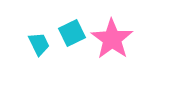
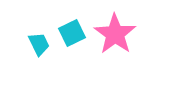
pink star: moved 3 px right, 5 px up
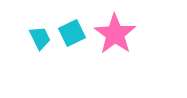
cyan trapezoid: moved 1 px right, 6 px up
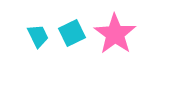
cyan trapezoid: moved 2 px left, 2 px up
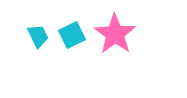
cyan square: moved 2 px down
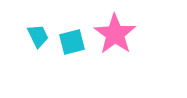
cyan square: moved 7 px down; rotated 12 degrees clockwise
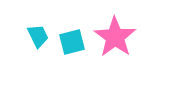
pink star: moved 3 px down
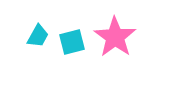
cyan trapezoid: rotated 55 degrees clockwise
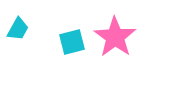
cyan trapezoid: moved 20 px left, 7 px up
